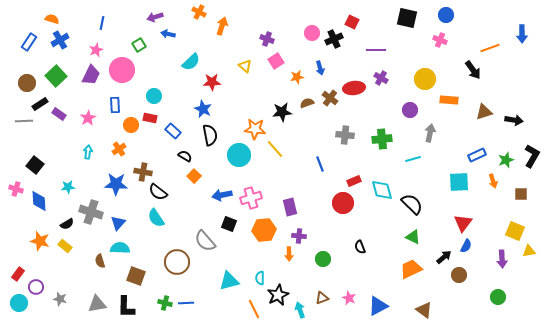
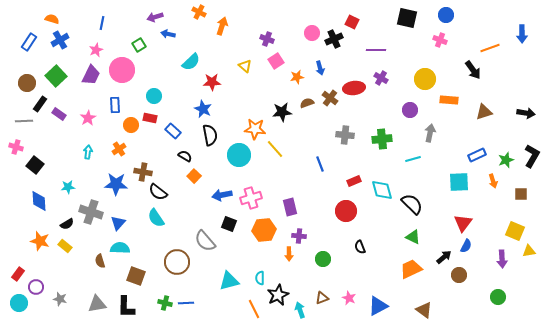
black rectangle at (40, 104): rotated 21 degrees counterclockwise
black arrow at (514, 120): moved 12 px right, 7 px up
pink cross at (16, 189): moved 42 px up
red circle at (343, 203): moved 3 px right, 8 px down
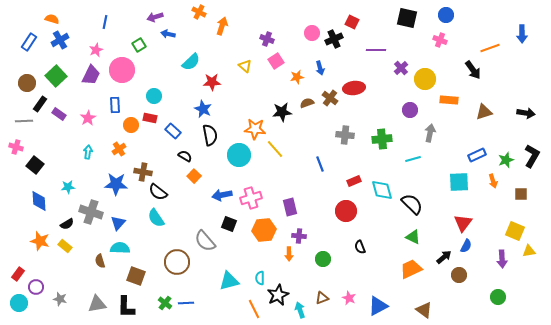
blue line at (102, 23): moved 3 px right, 1 px up
purple cross at (381, 78): moved 20 px right, 10 px up; rotated 16 degrees clockwise
green cross at (165, 303): rotated 24 degrees clockwise
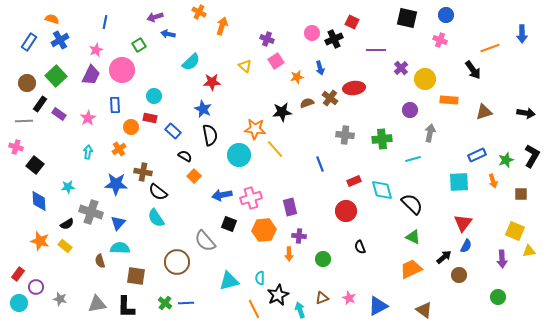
orange circle at (131, 125): moved 2 px down
brown square at (136, 276): rotated 12 degrees counterclockwise
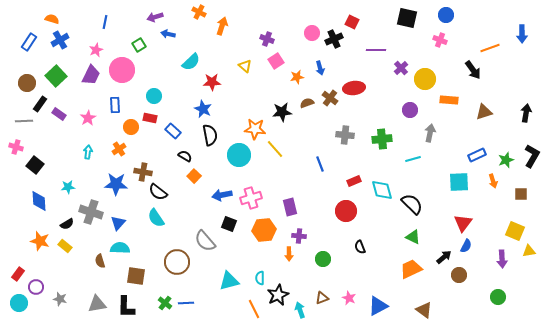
black arrow at (526, 113): rotated 90 degrees counterclockwise
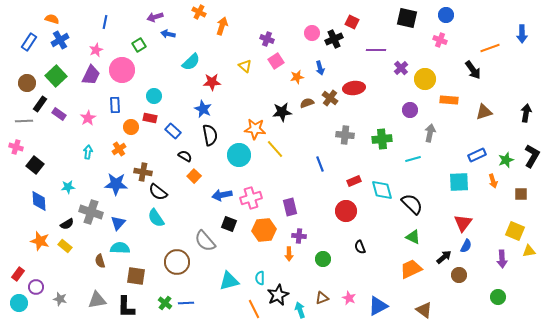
gray triangle at (97, 304): moved 4 px up
